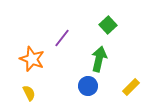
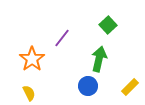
orange star: rotated 15 degrees clockwise
yellow rectangle: moved 1 px left
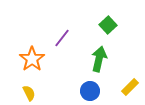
blue circle: moved 2 px right, 5 px down
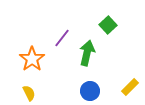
green arrow: moved 12 px left, 6 px up
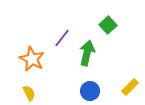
orange star: rotated 10 degrees counterclockwise
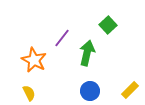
orange star: moved 2 px right, 1 px down
yellow rectangle: moved 3 px down
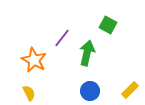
green square: rotated 18 degrees counterclockwise
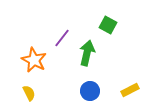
yellow rectangle: rotated 18 degrees clockwise
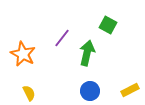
orange star: moved 11 px left, 6 px up
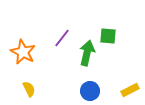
green square: moved 11 px down; rotated 24 degrees counterclockwise
orange star: moved 2 px up
yellow semicircle: moved 4 px up
